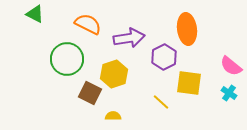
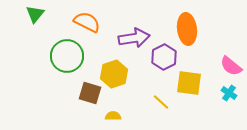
green triangle: rotated 42 degrees clockwise
orange semicircle: moved 1 px left, 2 px up
purple arrow: moved 5 px right
green circle: moved 3 px up
brown square: rotated 10 degrees counterclockwise
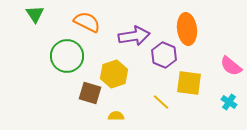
green triangle: rotated 12 degrees counterclockwise
purple arrow: moved 2 px up
purple hexagon: moved 2 px up; rotated 10 degrees counterclockwise
cyan cross: moved 9 px down
yellow semicircle: moved 3 px right
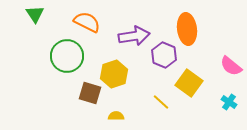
yellow square: rotated 28 degrees clockwise
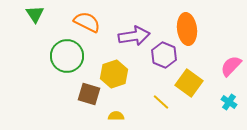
pink semicircle: rotated 95 degrees clockwise
brown square: moved 1 px left, 1 px down
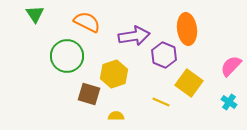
yellow line: rotated 18 degrees counterclockwise
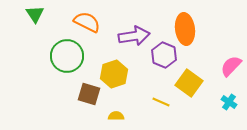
orange ellipse: moved 2 px left
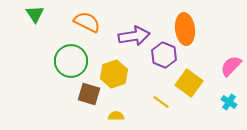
green circle: moved 4 px right, 5 px down
yellow line: rotated 12 degrees clockwise
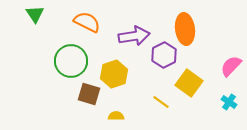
purple hexagon: rotated 10 degrees clockwise
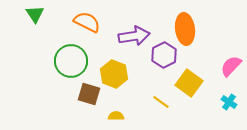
yellow hexagon: rotated 20 degrees counterclockwise
